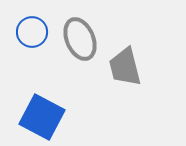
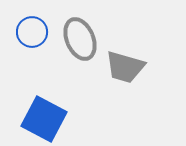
gray trapezoid: rotated 60 degrees counterclockwise
blue square: moved 2 px right, 2 px down
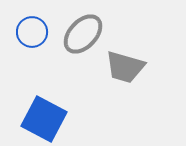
gray ellipse: moved 3 px right, 5 px up; rotated 66 degrees clockwise
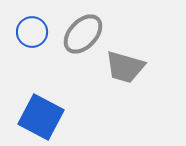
blue square: moved 3 px left, 2 px up
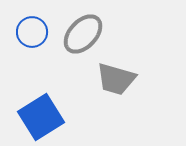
gray trapezoid: moved 9 px left, 12 px down
blue square: rotated 30 degrees clockwise
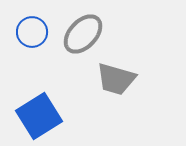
blue square: moved 2 px left, 1 px up
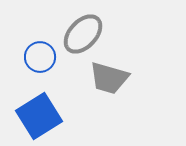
blue circle: moved 8 px right, 25 px down
gray trapezoid: moved 7 px left, 1 px up
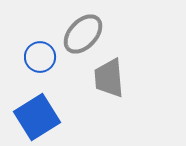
gray trapezoid: rotated 69 degrees clockwise
blue square: moved 2 px left, 1 px down
